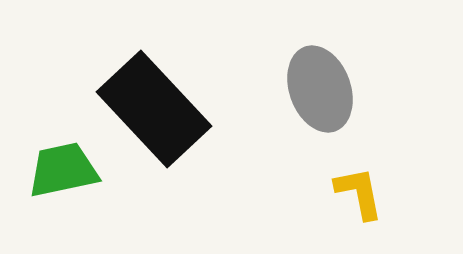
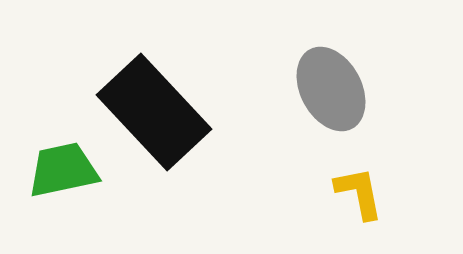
gray ellipse: moved 11 px right; rotated 8 degrees counterclockwise
black rectangle: moved 3 px down
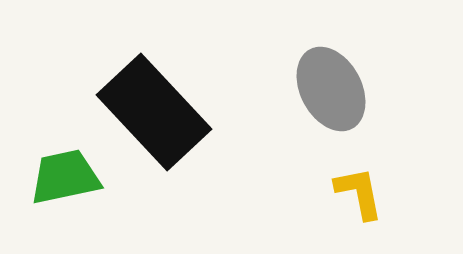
green trapezoid: moved 2 px right, 7 px down
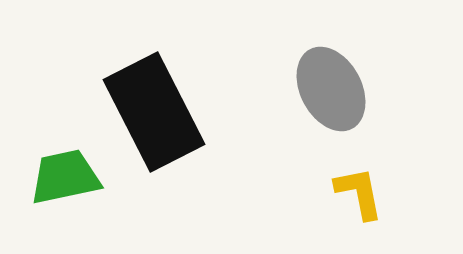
black rectangle: rotated 16 degrees clockwise
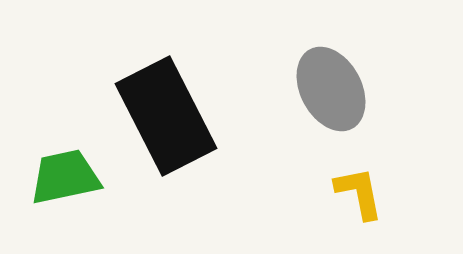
black rectangle: moved 12 px right, 4 px down
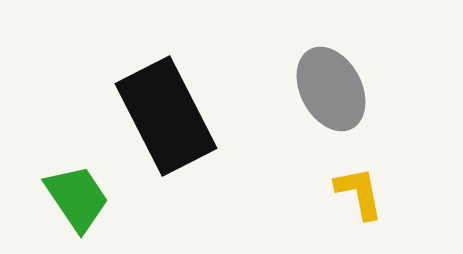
green trapezoid: moved 12 px right, 21 px down; rotated 68 degrees clockwise
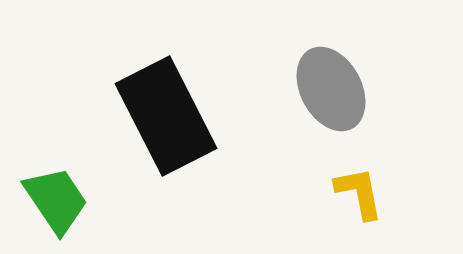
green trapezoid: moved 21 px left, 2 px down
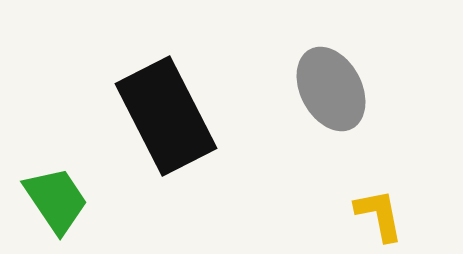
yellow L-shape: moved 20 px right, 22 px down
